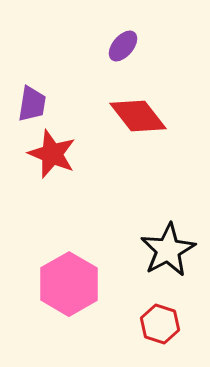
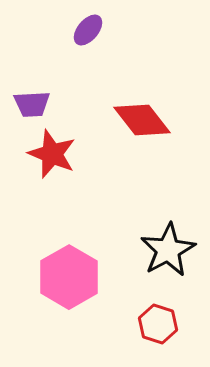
purple ellipse: moved 35 px left, 16 px up
purple trapezoid: rotated 78 degrees clockwise
red diamond: moved 4 px right, 4 px down
pink hexagon: moved 7 px up
red hexagon: moved 2 px left
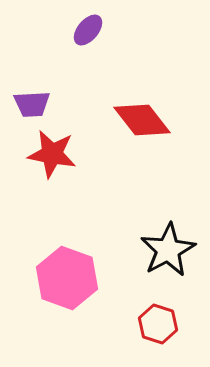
red star: rotated 12 degrees counterclockwise
pink hexagon: moved 2 px left, 1 px down; rotated 10 degrees counterclockwise
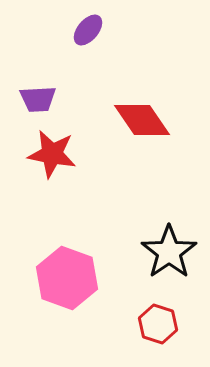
purple trapezoid: moved 6 px right, 5 px up
red diamond: rotated 4 degrees clockwise
black star: moved 1 px right, 2 px down; rotated 6 degrees counterclockwise
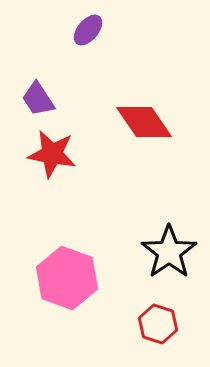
purple trapezoid: rotated 60 degrees clockwise
red diamond: moved 2 px right, 2 px down
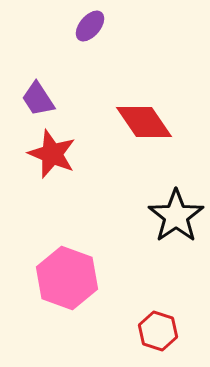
purple ellipse: moved 2 px right, 4 px up
red star: rotated 12 degrees clockwise
black star: moved 7 px right, 36 px up
red hexagon: moved 7 px down
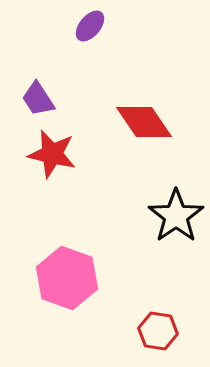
red star: rotated 9 degrees counterclockwise
red hexagon: rotated 9 degrees counterclockwise
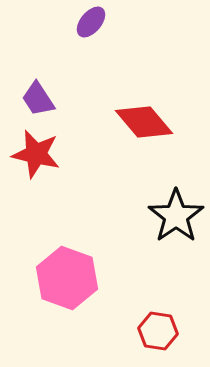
purple ellipse: moved 1 px right, 4 px up
red diamond: rotated 6 degrees counterclockwise
red star: moved 16 px left
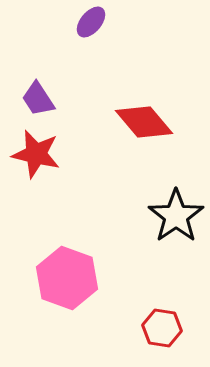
red hexagon: moved 4 px right, 3 px up
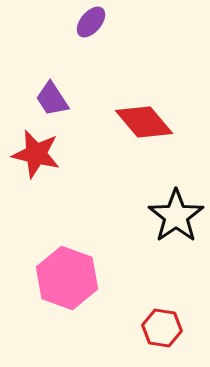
purple trapezoid: moved 14 px right
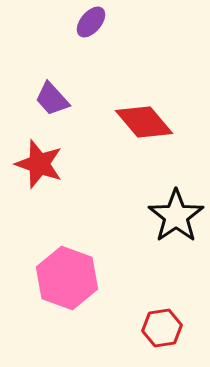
purple trapezoid: rotated 9 degrees counterclockwise
red star: moved 3 px right, 10 px down; rotated 6 degrees clockwise
red hexagon: rotated 18 degrees counterclockwise
